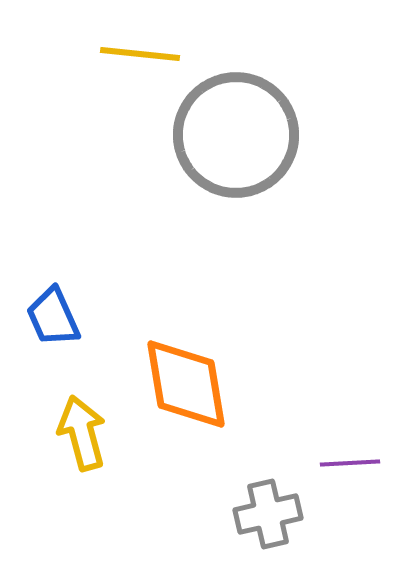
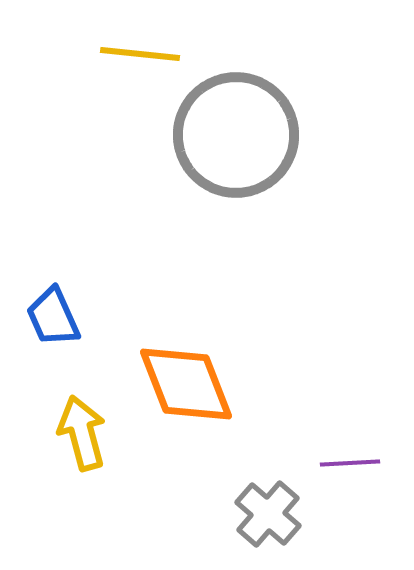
orange diamond: rotated 12 degrees counterclockwise
gray cross: rotated 36 degrees counterclockwise
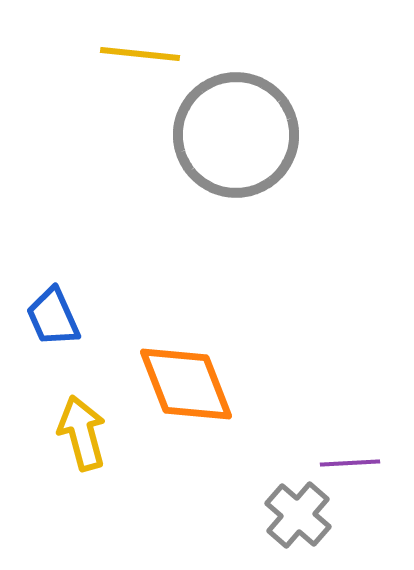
gray cross: moved 30 px right, 1 px down
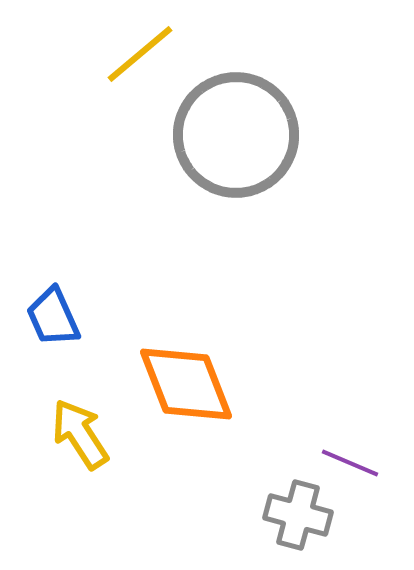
yellow line: rotated 46 degrees counterclockwise
yellow arrow: moved 2 px left, 1 px down; rotated 18 degrees counterclockwise
purple line: rotated 26 degrees clockwise
gray cross: rotated 26 degrees counterclockwise
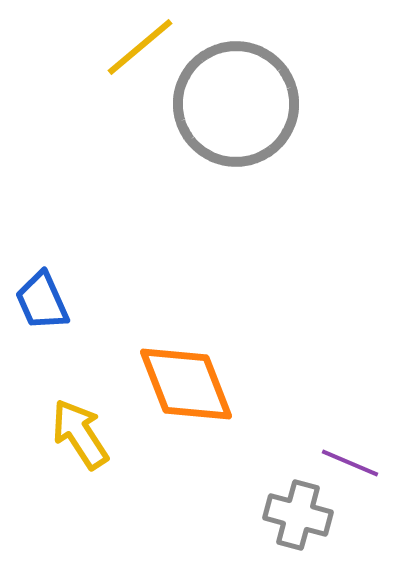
yellow line: moved 7 px up
gray circle: moved 31 px up
blue trapezoid: moved 11 px left, 16 px up
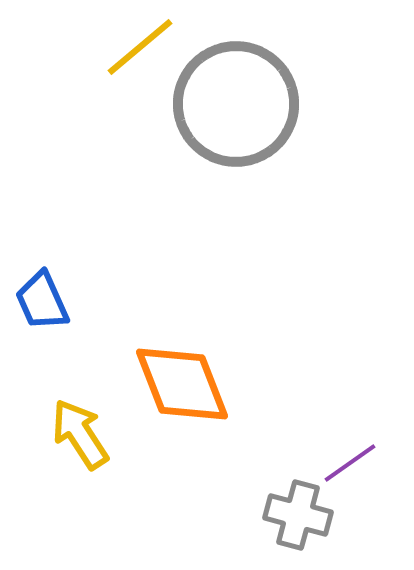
orange diamond: moved 4 px left
purple line: rotated 58 degrees counterclockwise
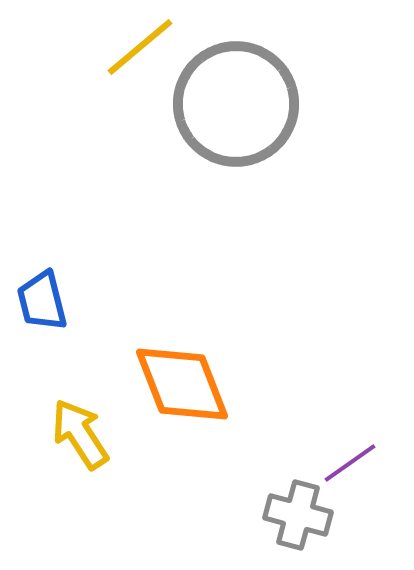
blue trapezoid: rotated 10 degrees clockwise
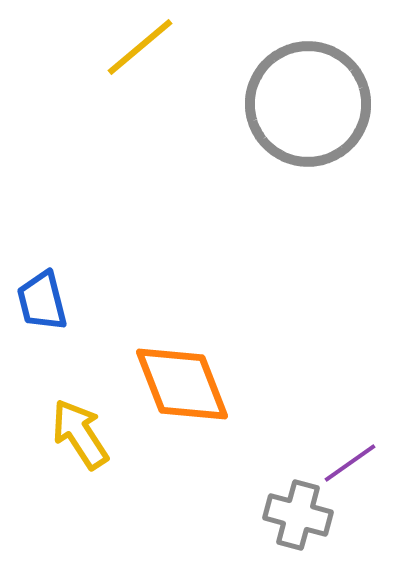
gray circle: moved 72 px right
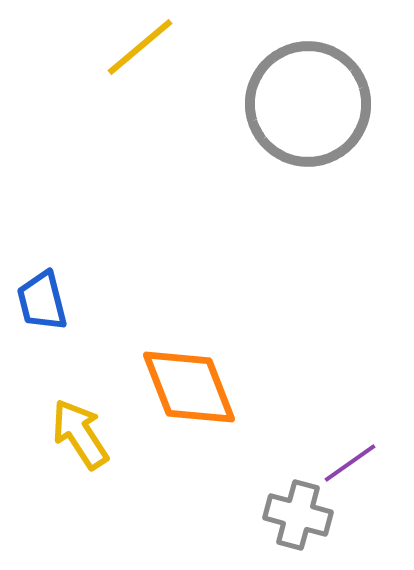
orange diamond: moved 7 px right, 3 px down
